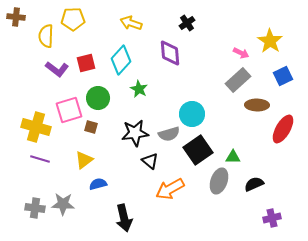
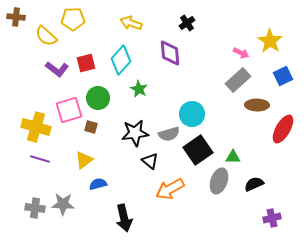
yellow semicircle: rotated 50 degrees counterclockwise
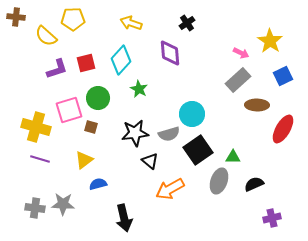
purple L-shape: rotated 55 degrees counterclockwise
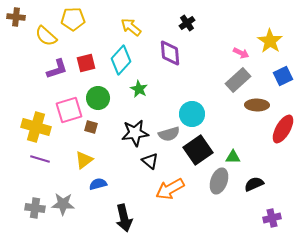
yellow arrow: moved 4 px down; rotated 20 degrees clockwise
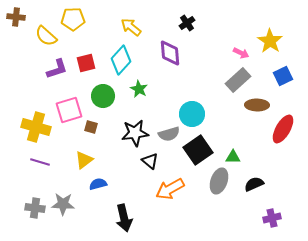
green circle: moved 5 px right, 2 px up
purple line: moved 3 px down
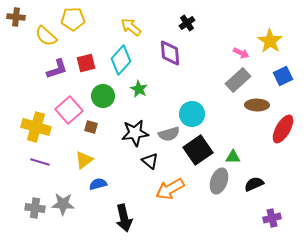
pink square: rotated 24 degrees counterclockwise
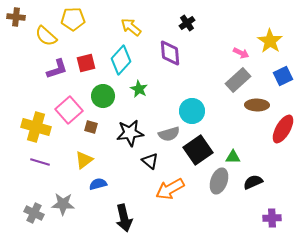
cyan circle: moved 3 px up
black star: moved 5 px left
black semicircle: moved 1 px left, 2 px up
gray cross: moved 1 px left, 5 px down; rotated 18 degrees clockwise
purple cross: rotated 12 degrees clockwise
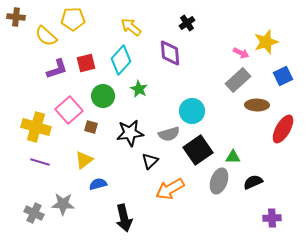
yellow star: moved 4 px left, 1 px down; rotated 20 degrees clockwise
black triangle: rotated 36 degrees clockwise
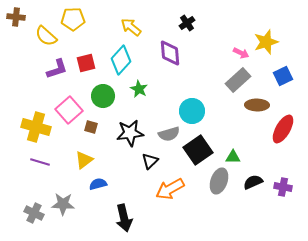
purple cross: moved 11 px right, 31 px up; rotated 12 degrees clockwise
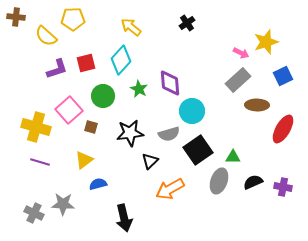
purple diamond: moved 30 px down
